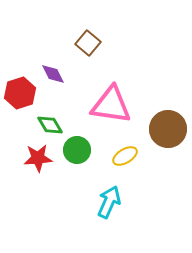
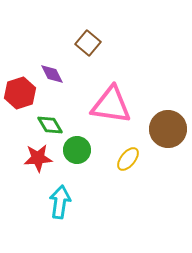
purple diamond: moved 1 px left
yellow ellipse: moved 3 px right, 3 px down; rotated 20 degrees counterclockwise
cyan arrow: moved 49 px left; rotated 16 degrees counterclockwise
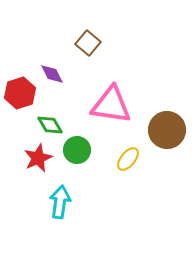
brown circle: moved 1 px left, 1 px down
red star: rotated 20 degrees counterclockwise
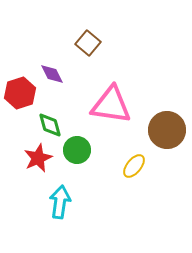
green diamond: rotated 16 degrees clockwise
yellow ellipse: moved 6 px right, 7 px down
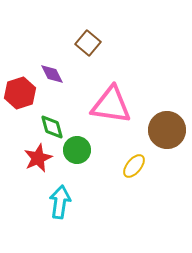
green diamond: moved 2 px right, 2 px down
